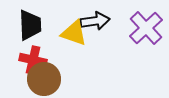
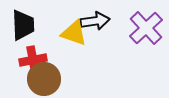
black trapezoid: moved 7 px left
red cross: rotated 24 degrees counterclockwise
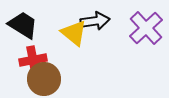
black trapezoid: rotated 56 degrees counterclockwise
yellow triangle: rotated 20 degrees clockwise
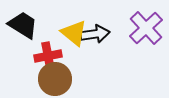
black arrow: moved 13 px down
red cross: moved 15 px right, 4 px up
brown circle: moved 11 px right
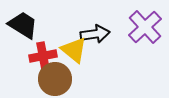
purple cross: moved 1 px left, 1 px up
yellow triangle: moved 17 px down
red cross: moved 5 px left
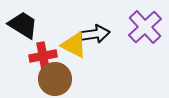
yellow triangle: moved 5 px up; rotated 12 degrees counterclockwise
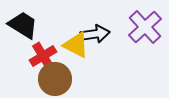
yellow triangle: moved 2 px right
red cross: rotated 20 degrees counterclockwise
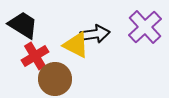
red cross: moved 8 px left
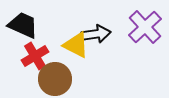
black trapezoid: rotated 8 degrees counterclockwise
black arrow: moved 1 px right
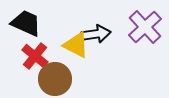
black trapezoid: moved 3 px right, 2 px up
red cross: rotated 20 degrees counterclockwise
